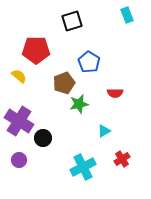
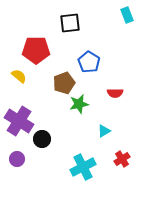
black square: moved 2 px left, 2 px down; rotated 10 degrees clockwise
black circle: moved 1 px left, 1 px down
purple circle: moved 2 px left, 1 px up
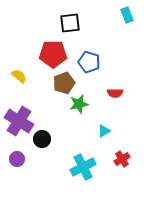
red pentagon: moved 17 px right, 4 px down
blue pentagon: rotated 15 degrees counterclockwise
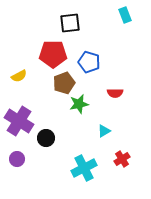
cyan rectangle: moved 2 px left
yellow semicircle: rotated 112 degrees clockwise
black circle: moved 4 px right, 1 px up
cyan cross: moved 1 px right, 1 px down
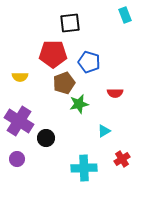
yellow semicircle: moved 1 px right, 1 px down; rotated 28 degrees clockwise
cyan cross: rotated 25 degrees clockwise
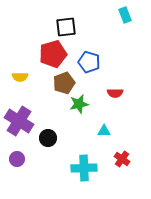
black square: moved 4 px left, 4 px down
red pentagon: rotated 16 degrees counterclockwise
cyan triangle: rotated 32 degrees clockwise
black circle: moved 2 px right
red cross: rotated 21 degrees counterclockwise
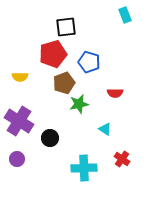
cyan triangle: moved 1 px right, 2 px up; rotated 32 degrees clockwise
black circle: moved 2 px right
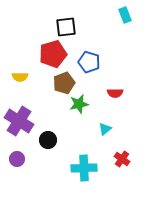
cyan triangle: rotated 48 degrees clockwise
black circle: moved 2 px left, 2 px down
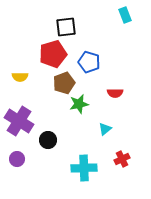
red cross: rotated 28 degrees clockwise
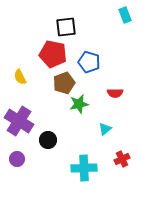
red pentagon: rotated 28 degrees clockwise
yellow semicircle: rotated 63 degrees clockwise
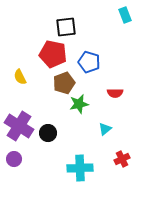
purple cross: moved 5 px down
black circle: moved 7 px up
purple circle: moved 3 px left
cyan cross: moved 4 px left
